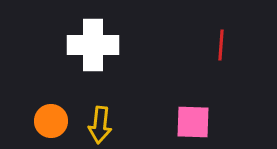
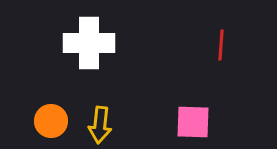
white cross: moved 4 px left, 2 px up
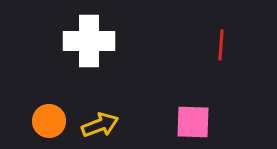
white cross: moved 2 px up
orange circle: moved 2 px left
yellow arrow: rotated 117 degrees counterclockwise
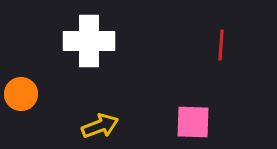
orange circle: moved 28 px left, 27 px up
yellow arrow: moved 1 px down
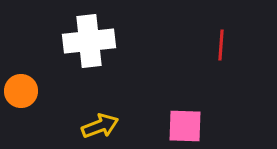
white cross: rotated 6 degrees counterclockwise
orange circle: moved 3 px up
pink square: moved 8 px left, 4 px down
